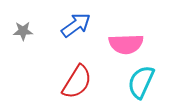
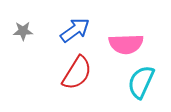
blue arrow: moved 1 px left, 5 px down
red semicircle: moved 9 px up
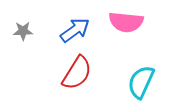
pink semicircle: moved 22 px up; rotated 8 degrees clockwise
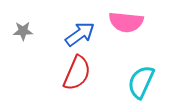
blue arrow: moved 5 px right, 4 px down
red semicircle: rotated 9 degrees counterclockwise
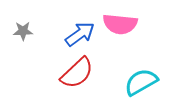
pink semicircle: moved 6 px left, 2 px down
red semicircle: rotated 24 degrees clockwise
cyan semicircle: rotated 36 degrees clockwise
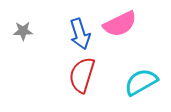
pink semicircle: rotated 32 degrees counterclockwise
blue arrow: rotated 108 degrees clockwise
red semicircle: moved 5 px right, 2 px down; rotated 150 degrees clockwise
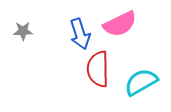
red semicircle: moved 16 px right, 6 px up; rotated 18 degrees counterclockwise
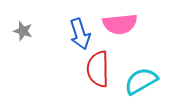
pink semicircle: rotated 20 degrees clockwise
gray star: rotated 18 degrees clockwise
cyan semicircle: moved 1 px up
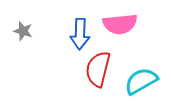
blue arrow: rotated 20 degrees clockwise
red semicircle: rotated 15 degrees clockwise
